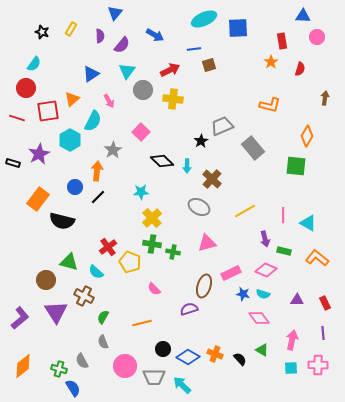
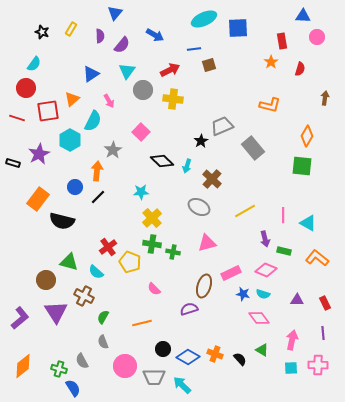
cyan arrow at (187, 166): rotated 16 degrees clockwise
green square at (296, 166): moved 6 px right
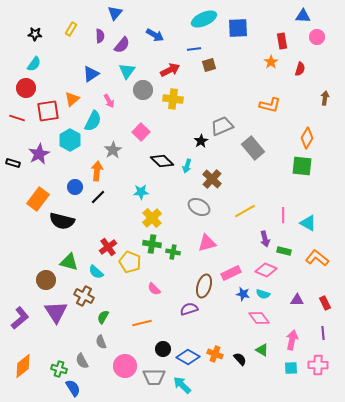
black star at (42, 32): moved 7 px left, 2 px down; rotated 16 degrees counterclockwise
orange diamond at (307, 136): moved 2 px down
gray semicircle at (103, 342): moved 2 px left
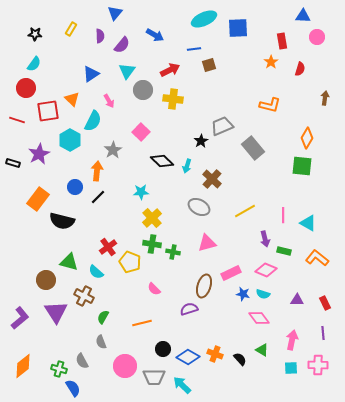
orange triangle at (72, 99): rotated 35 degrees counterclockwise
red line at (17, 118): moved 2 px down
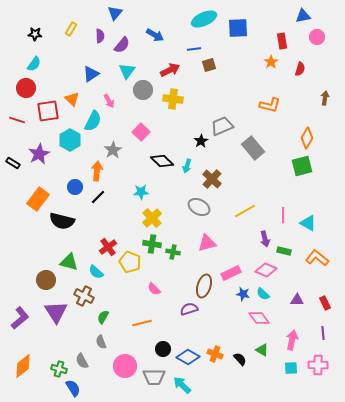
blue triangle at (303, 16): rotated 14 degrees counterclockwise
black rectangle at (13, 163): rotated 16 degrees clockwise
green square at (302, 166): rotated 20 degrees counterclockwise
cyan semicircle at (263, 294): rotated 24 degrees clockwise
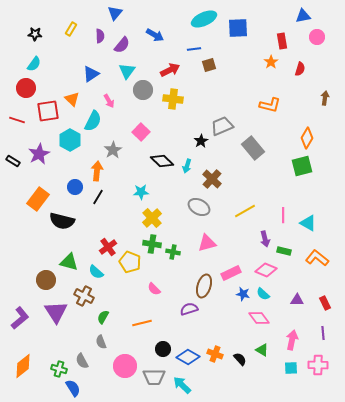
black rectangle at (13, 163): moved 2 px up
black line at (98, 197): rotated 14 degrees counterclockwise
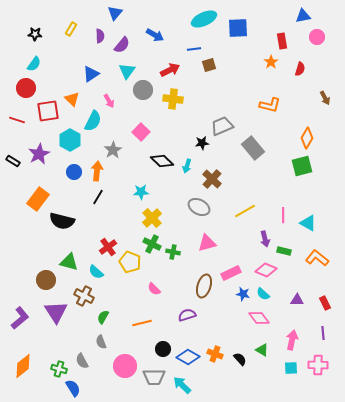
brown arrow at (325, 98): rotated 144 degrees clockwise
black star at (201, 141): moved 1 px right, 2 px down; rotated 24 degrees clockwise
blue circle at (75, 187): moved 1 px left, 15 px up
green cross at (152, 244): rotated 18 degrees clockwise
purple semicircle at (189, 309): moved 2 px left, 6 px down
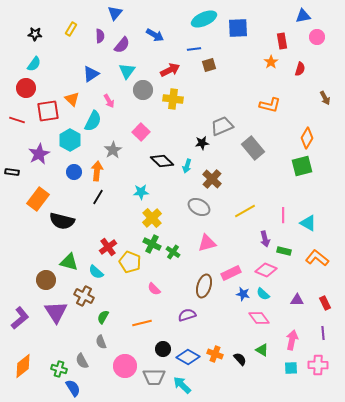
black rectangle at (13, 161): moved 1 px left, 11 px down; rotated 24 degrees counterclockwise
green cross at (173, 252): rotated 24 degrees clockwise
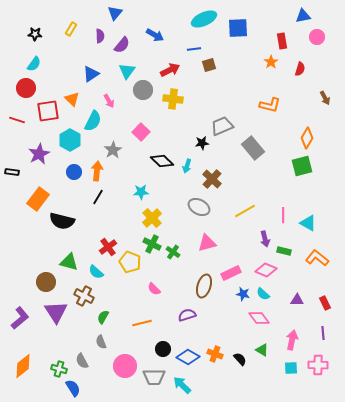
brown circle at (46, 280): moved 2 px down
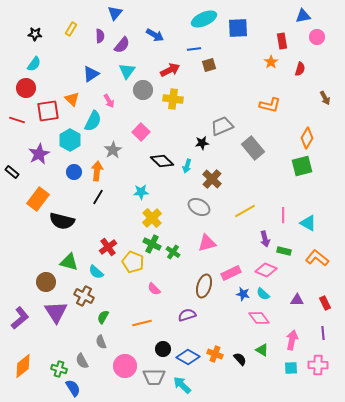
black rectangle at (12, 172): rotated 32 degrees clockwise
yellow pentagon at (130, 262): moved 3 px right
